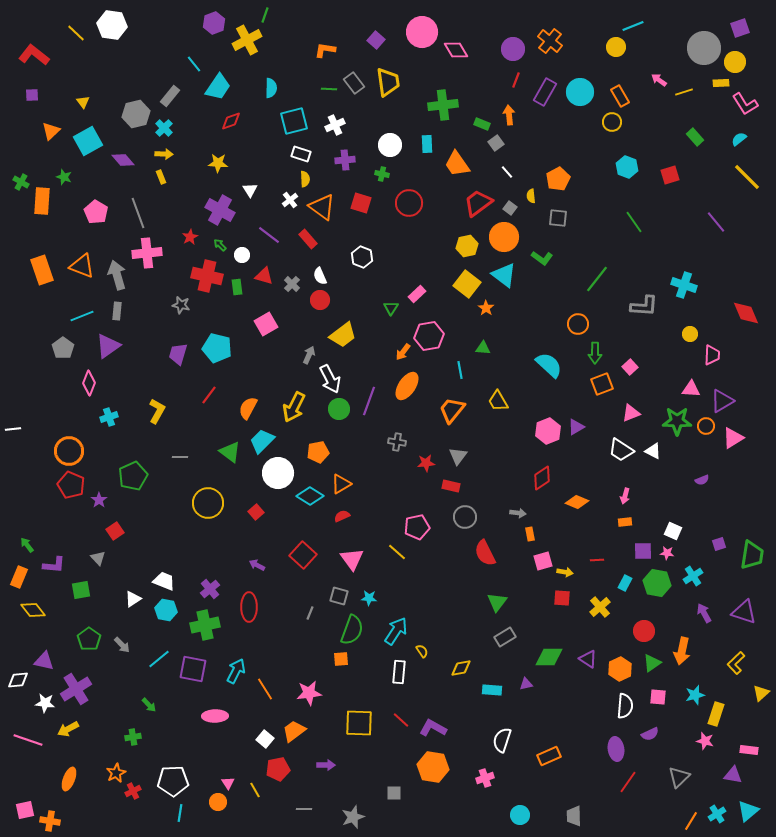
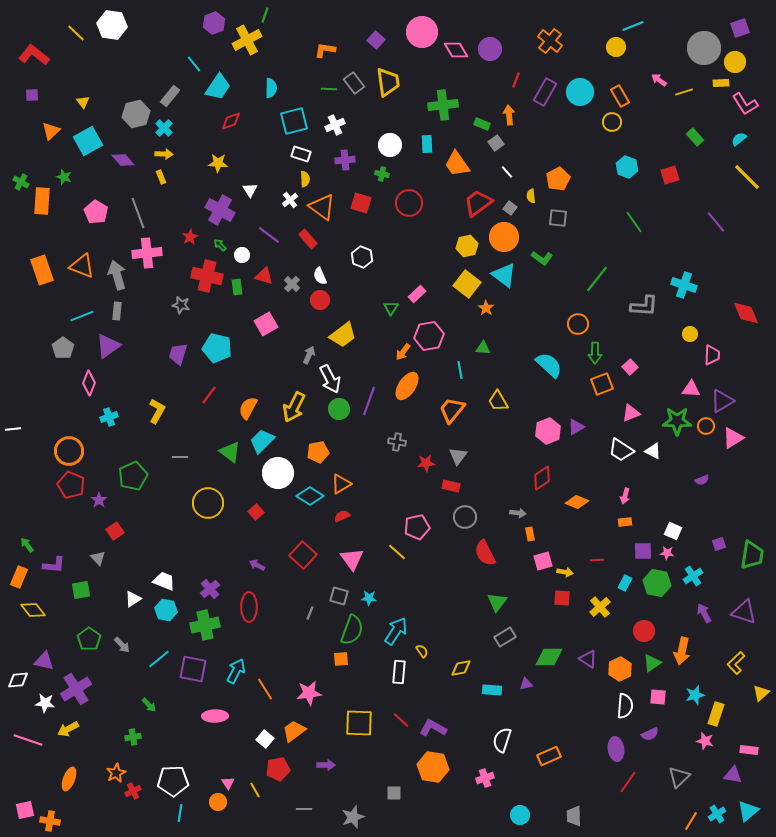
purple circle at (513, 49): moved 23 px left
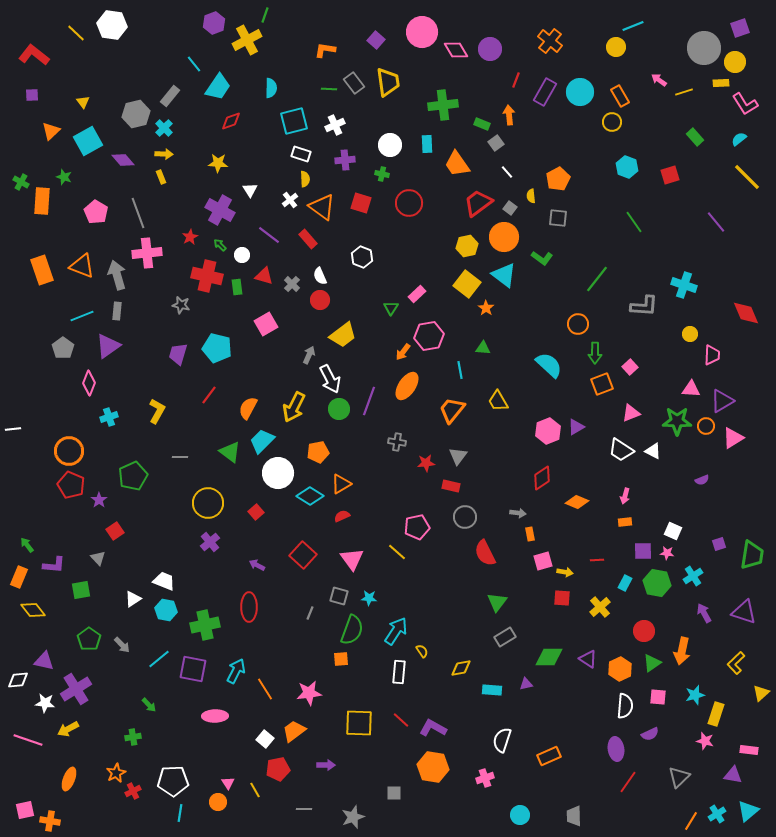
purple cross at (210, 589): moved 47 px up
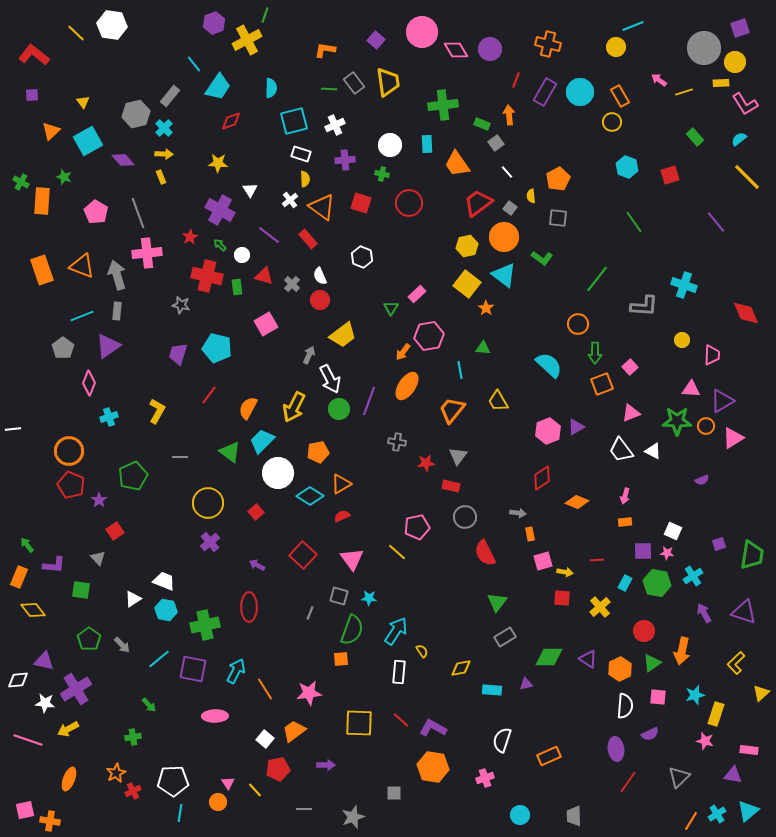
orange cross at (550, 41): moved 2 px left, 3 px down; rotated 25 degrees counterclockwise
yellow circle at (690, 334): moved 8 px left, 6 px down
white trapezoid at (621, 450): rotated 20 degrees clockwise
green square at (81, 590): rotated 18 degrees clockwise
yellow line at (255, 790): rotated 14 degrees counterclockwise
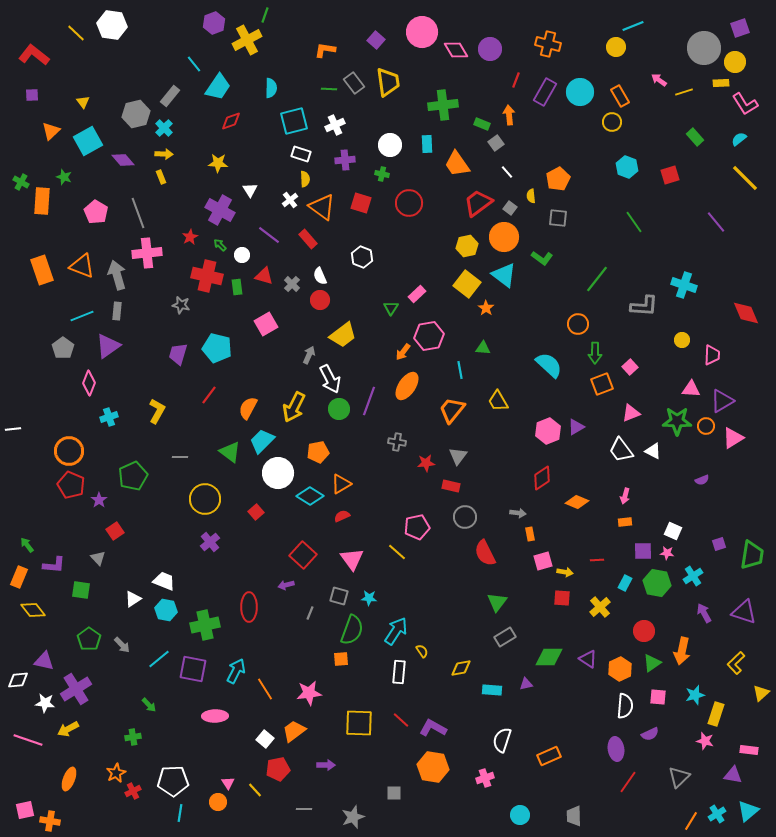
yellow line at (747, 177): moved 2 px left, 1 px down
yellow circle at (208, 503): moved 3 px left, 4 px up
purple arrow at (257, 565): moved 29 px right, 20 px down; rotated 42 degrees counterclockwise
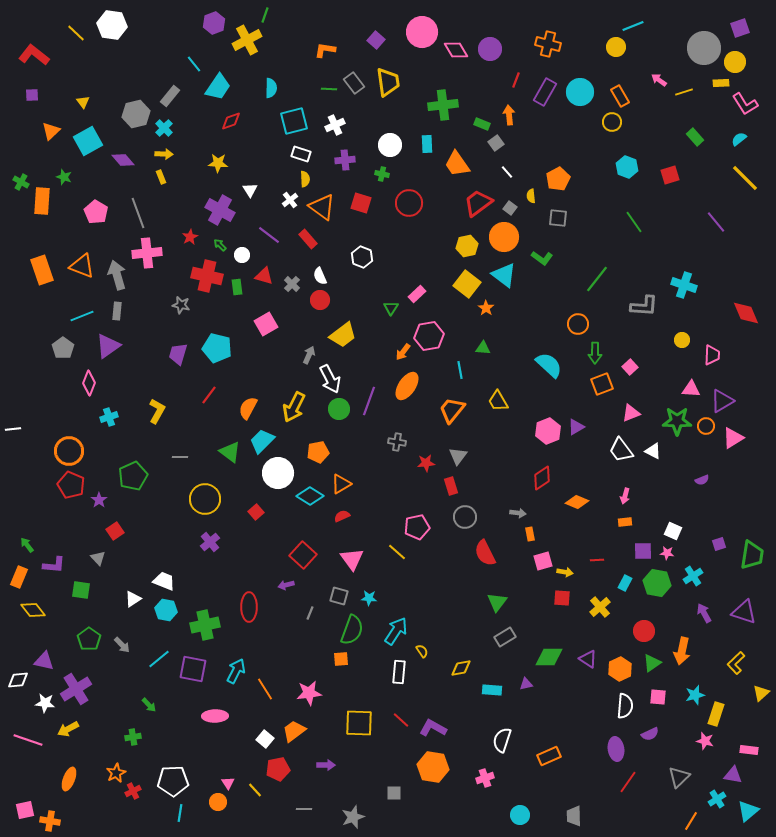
red rectangle at (451, 486): rotated 60 degrees clockwise
cyan cross at (717, 814): moved 15 px up
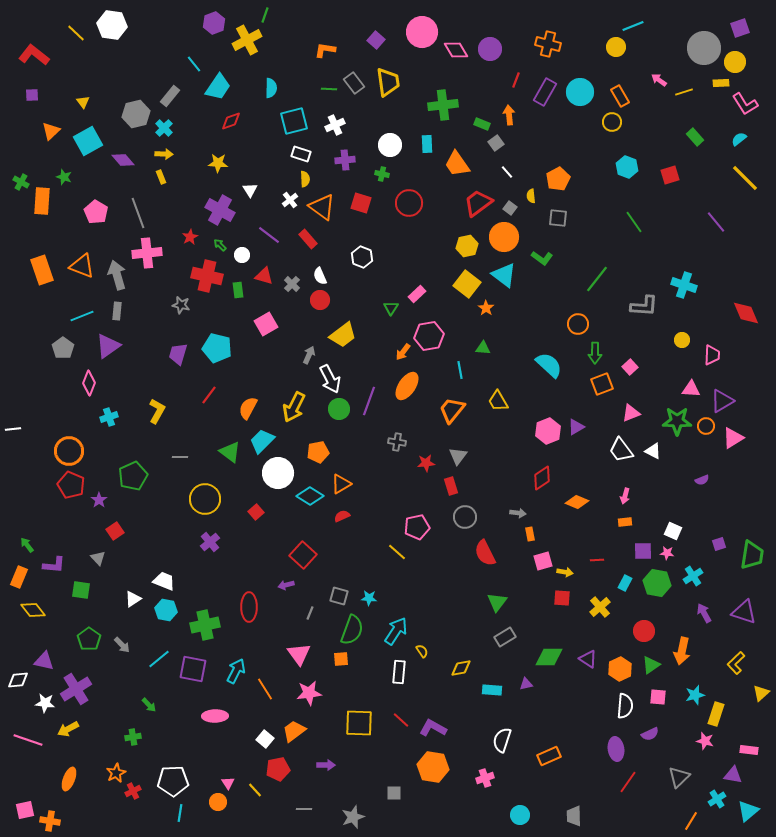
green rectangle at (237, 287): moved 1 px right, 3 px down
pink triangle at (352, 559): moved 53 px left, 95 px down
green triangle at (652, 663): moved 1 px left, 2 px down
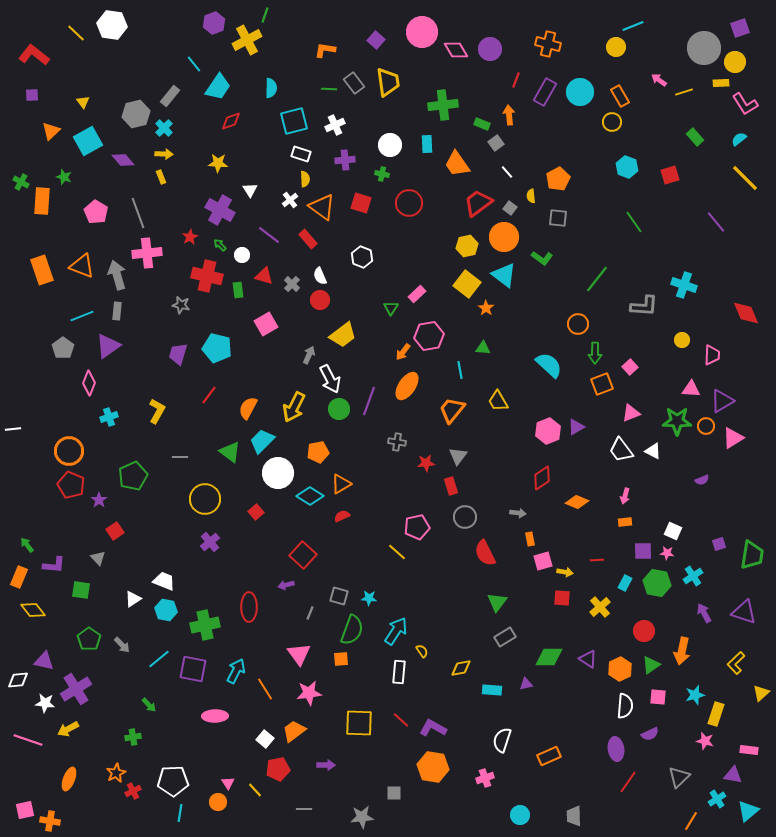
orange rectangle at (530, 534): moved 5 px down
gray star at (353, 817): moved 9 px right; rotated 15 degrees clockwise
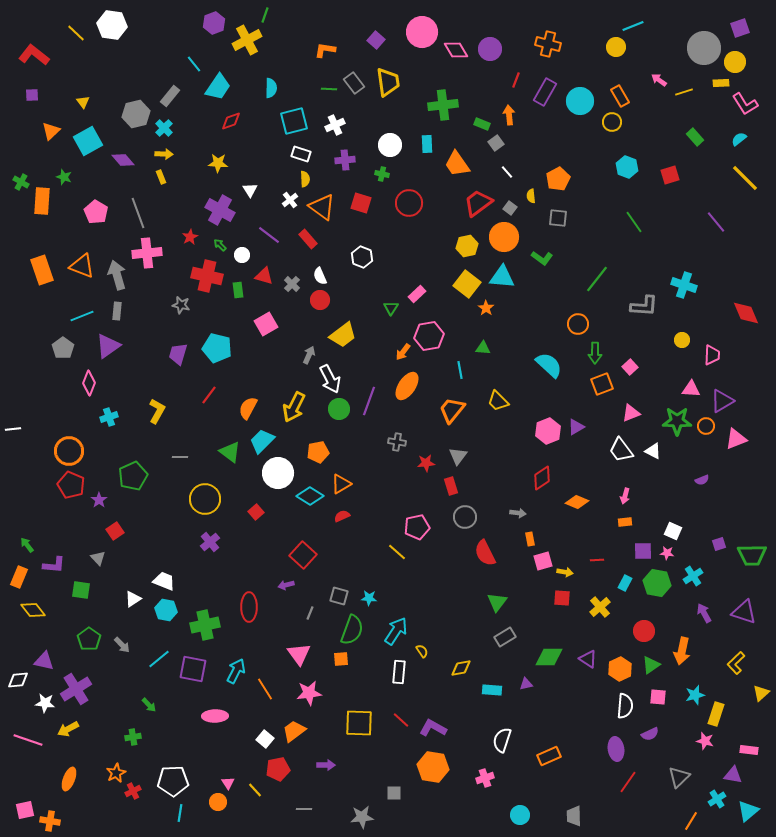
cyan circle at (580, 92): moved 9 px down
cyan triangle at (504, 275): moved 2 px left, 2 px down; rotated 32 degrees counterclockwise
yellow trapezoid at (498, 401): rotated 15 degrees counterclockwise
pink triangle at (733, 438): moved 3 px right, 1 px down; rotated 10 degrees clockwise
green trapezoid at (752, 555): rotated 80 degrees clockwise
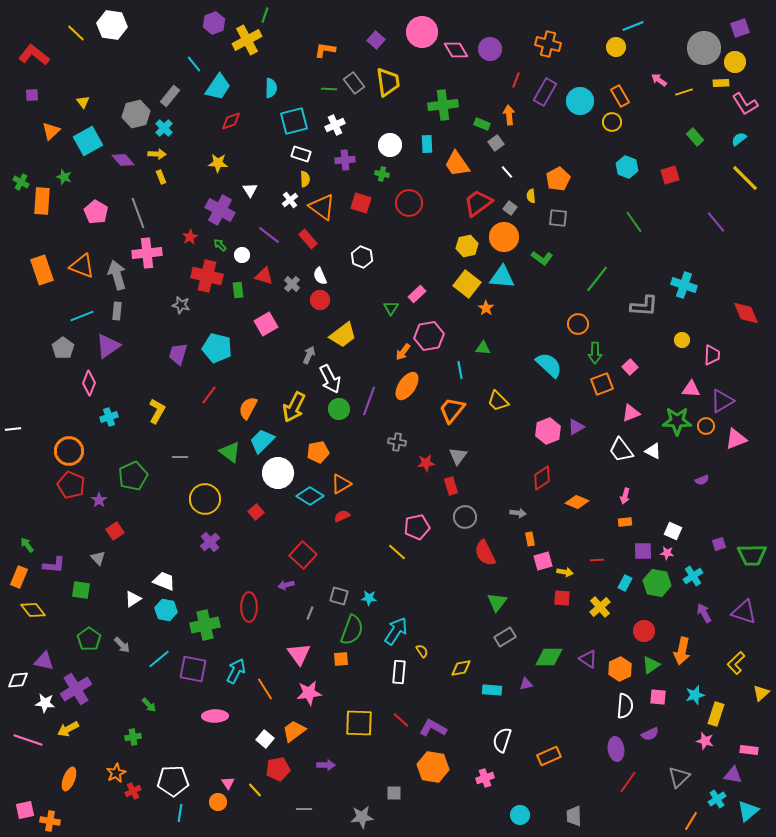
yellow arrow at (164, 154): moved 7 px left
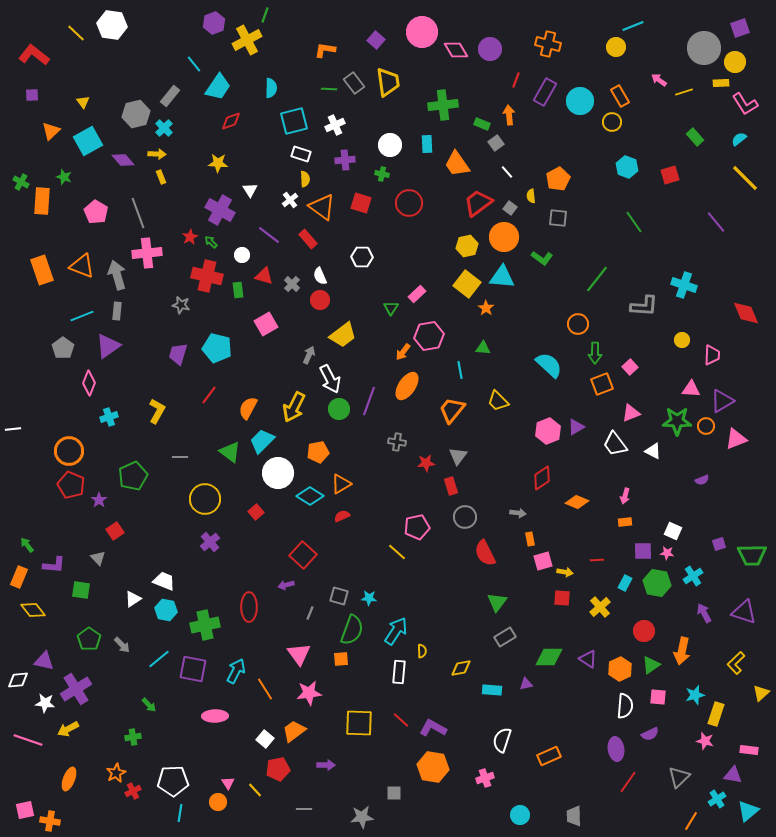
green arrow at (220, 245): moved 9 px left, 3 px up
white hexagon at (362, 257): rotated 20 degrees counterclockwise
white trapezoid at (621, 450): moved 6 px left, 6 px up
yellow semicircle at (422, 651): rotated 32 degrees clockwise
